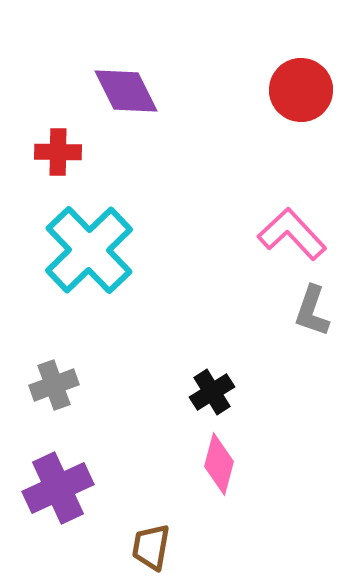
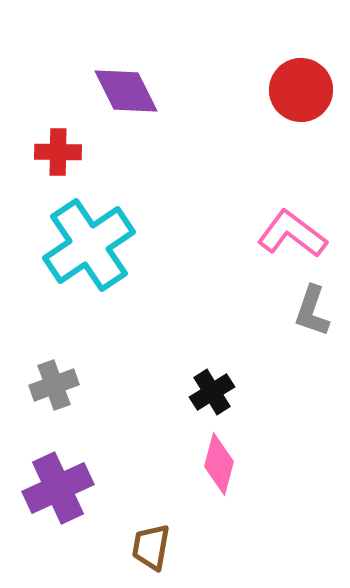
pink L-shape: rotated 10 degrees counterclockwise
cyan cross: moved 5 px up; rotated 10 degrees clockwise
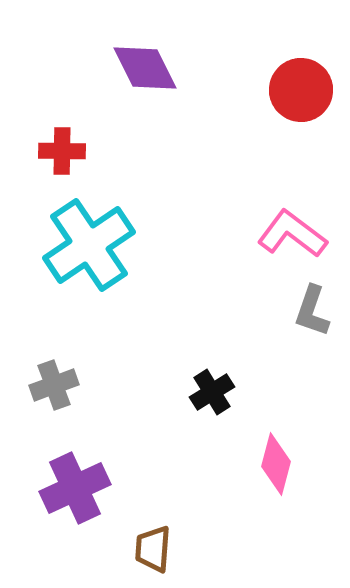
purple diamond: moved 19 px right, 23 px up
red cross: moved 4 px right, 1 px up
pink diamond: moved 57 px right
purple cross: moved 17 px right
brown trapezoid: moved 2 px right, 2 px down; rotated 6 degrees counterclockwise
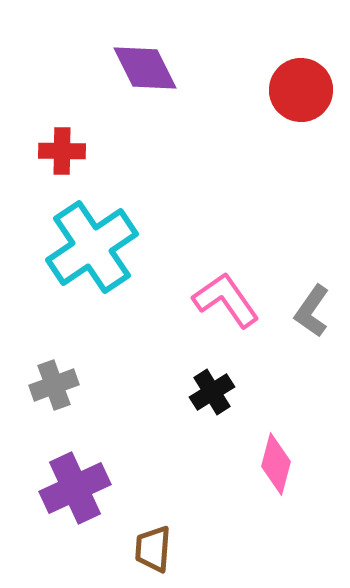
pink L-shape: moved 66 px left, 66 px down; rotated 18 degrees clockwise
cyan cross: moved 3 px right, 2 px down
gray L-shape: rotated 16 degrees clockwise
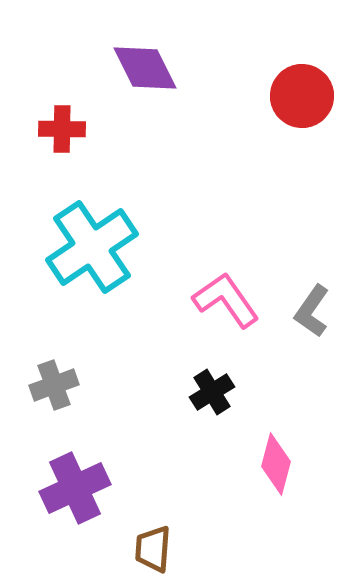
red circle: moved 1 px right, 6 px down
red cross: moved 22 px up
